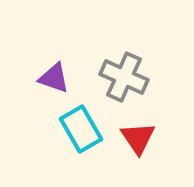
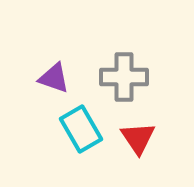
gray cross: rotated 24 degrees counterclockwise
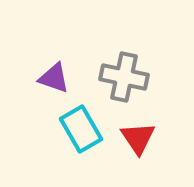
gray cross: rotated 12 degrees clockwise
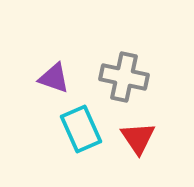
cyan rectangle: rotated 6 degrees clockwise
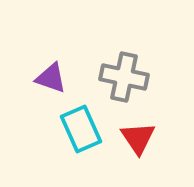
purple triangle: moved 3 px left
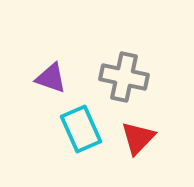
red triangle: rotated 18 degrees clockwise
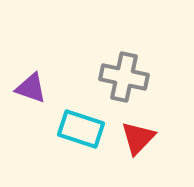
purple triangle: moved 20 px left, 10 px down
cyan rectangle: rotated 48 degrees counterclockwise
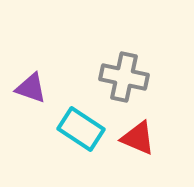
cyan rectangle: rotated 15 degrees clockwise
red triangle: rotated 51 degrees counterclockwise
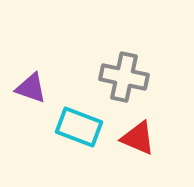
cyan rectangle: moved 2 px left, 2 px up; rotated 12 degrees counterclockwise
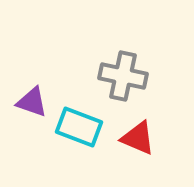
gray cross: moved 1 px left, 1 px up
purple triangle: moved 1 px right, 14 px down
